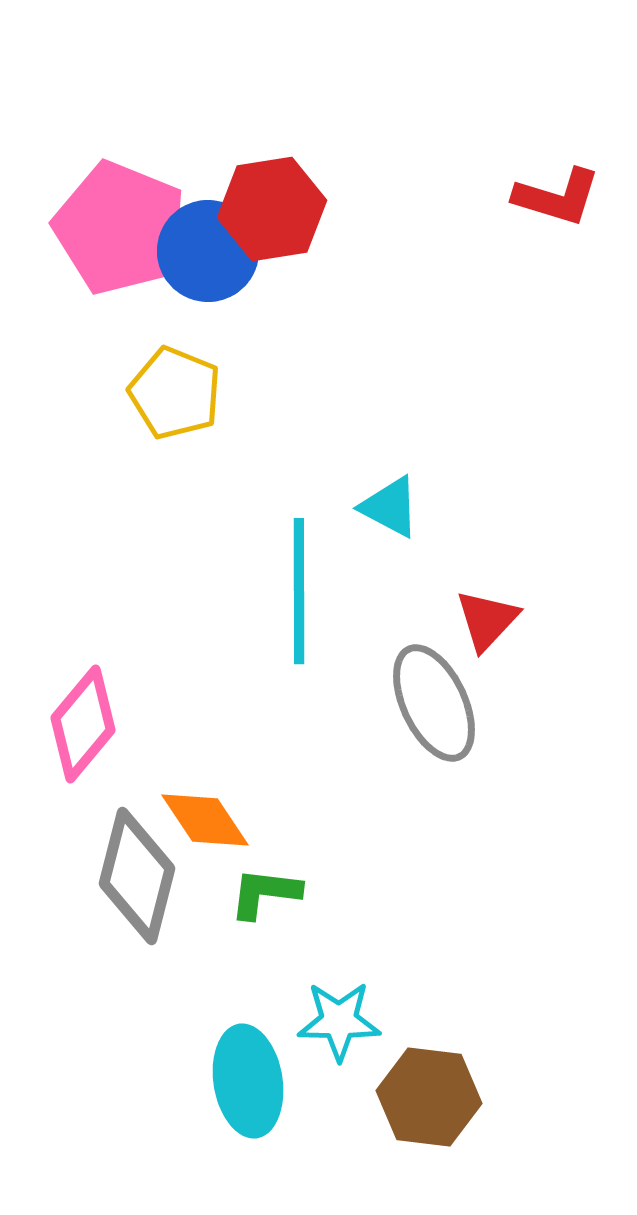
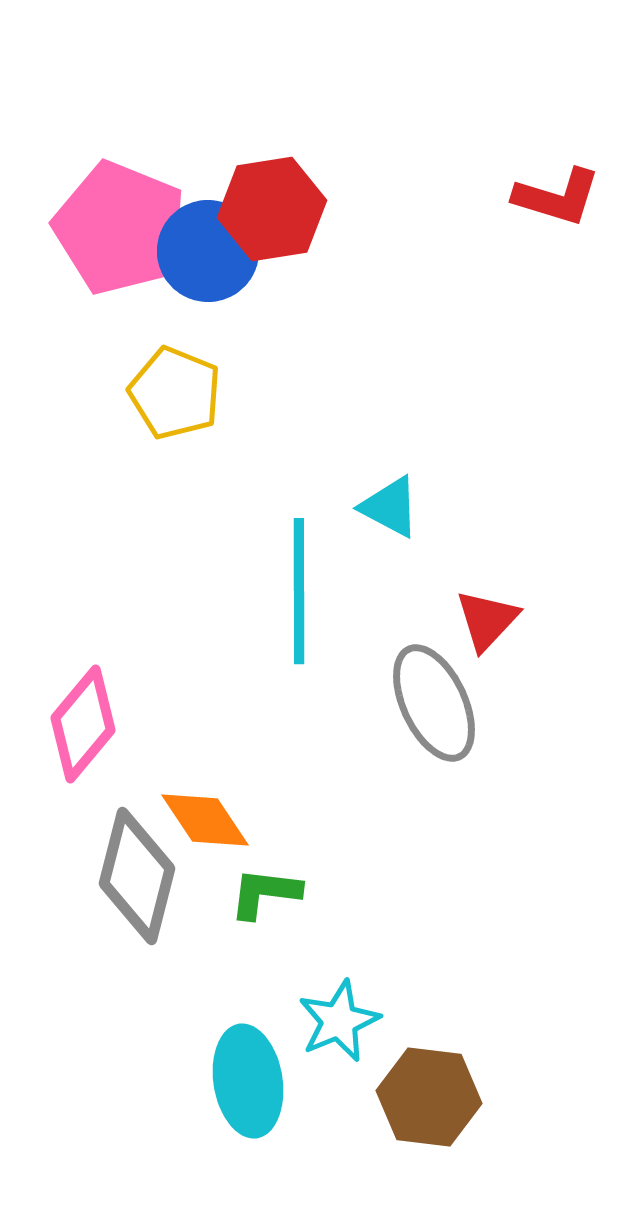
cyan star: rotated 24 degrees counterclockwise
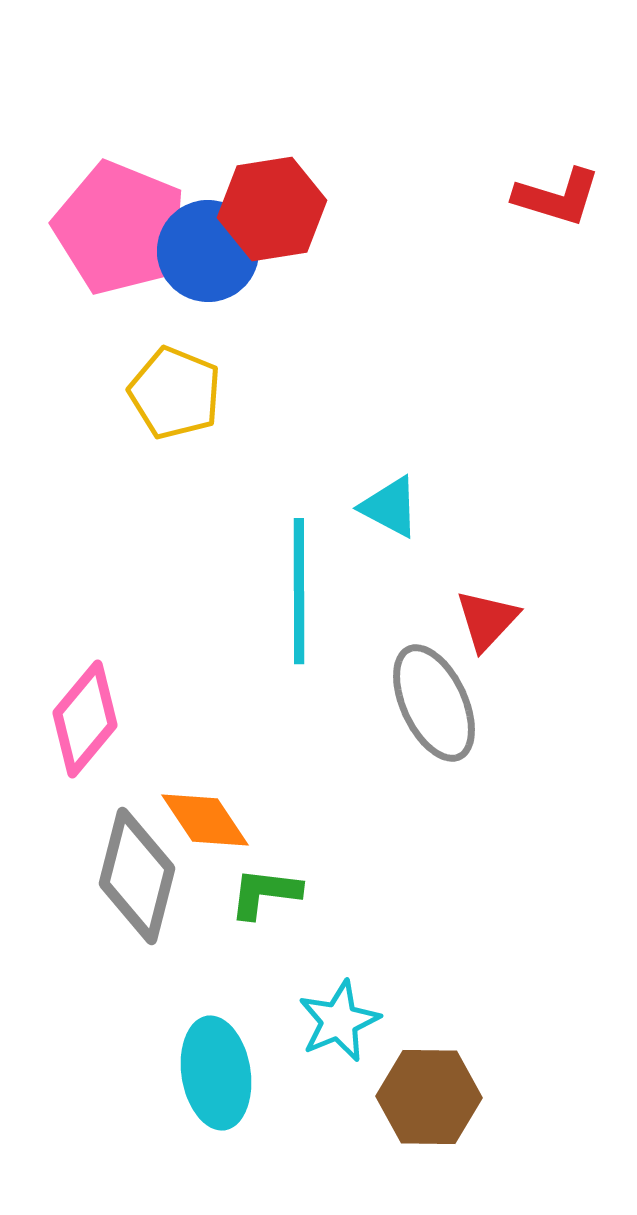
pink diamond: moved 2 px right, 5 px up
cyan ellipse: moved 32 px left, 8 px up
brown hexagon: rotated 6 degrees counterclockwise
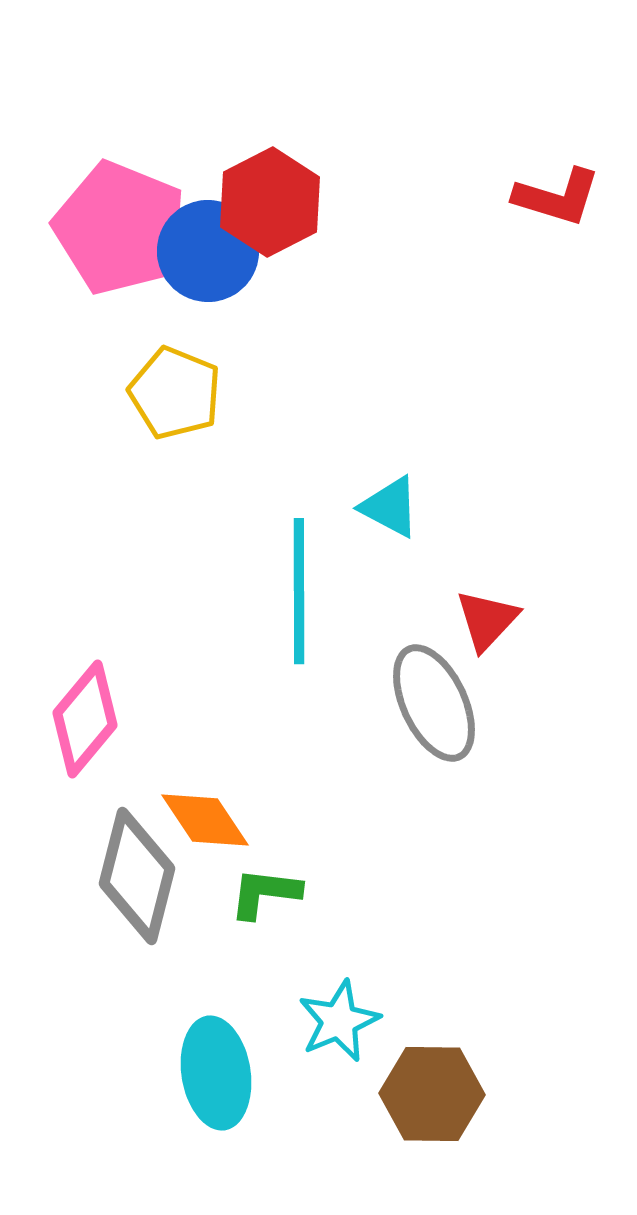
red hexagon: moved 2 px left, 7 px up; rotated 18 degrees counterclockwise
brown hexagon: moved 3 px right, 3 px up
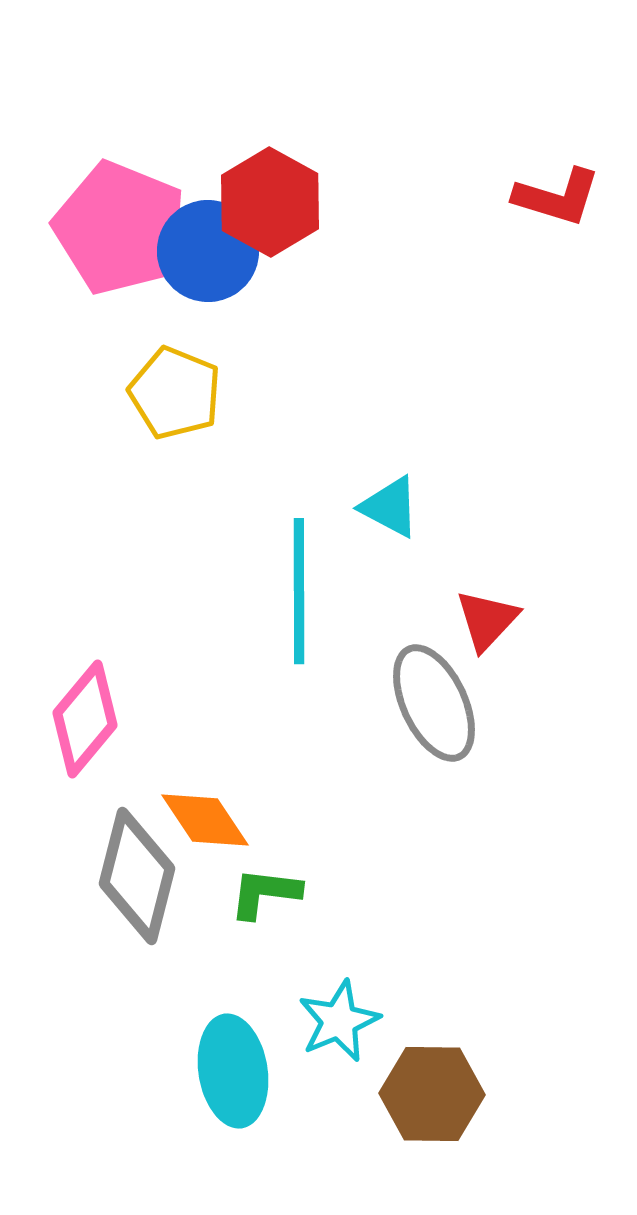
red hexagon: rotated 4 degrees counterclockwise
cyan ellipse: moved 17 px right, 2 px up
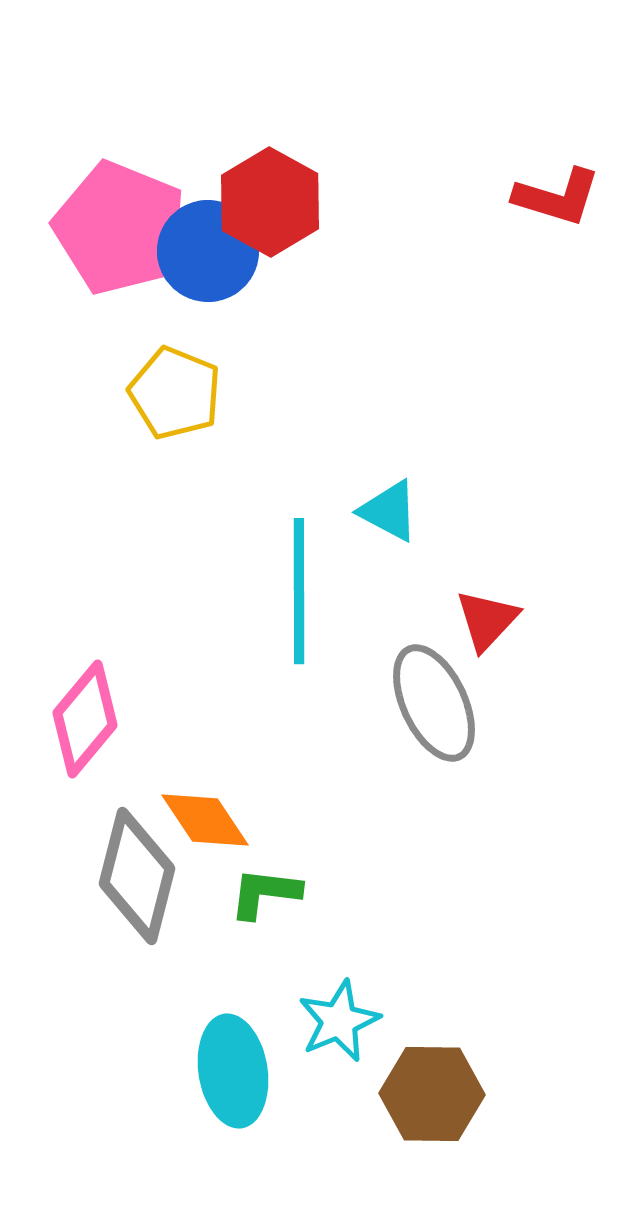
cyan triangle: moved 1 px left, 4 px down
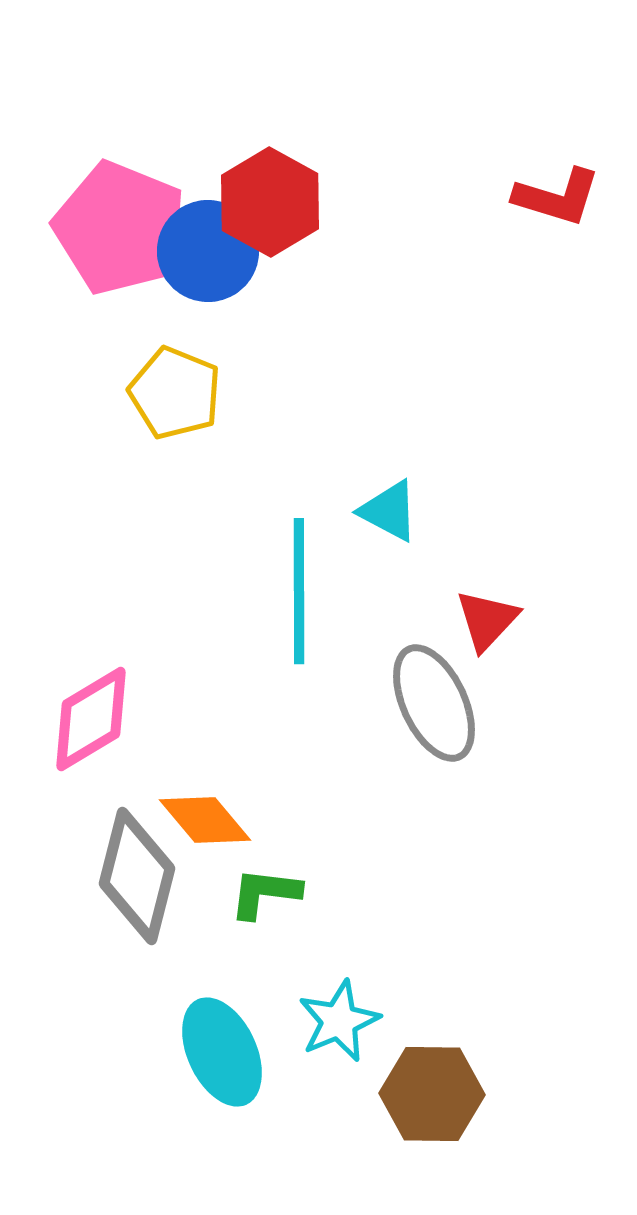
pink diamond: moved 6 px right; rotated 19 degrees clockwise
orange diamond: rotated 6 degrees counterclockwise
cyan ellipse: moved 11 px left, 19 px up; rotated 16 degrees counterclockwise
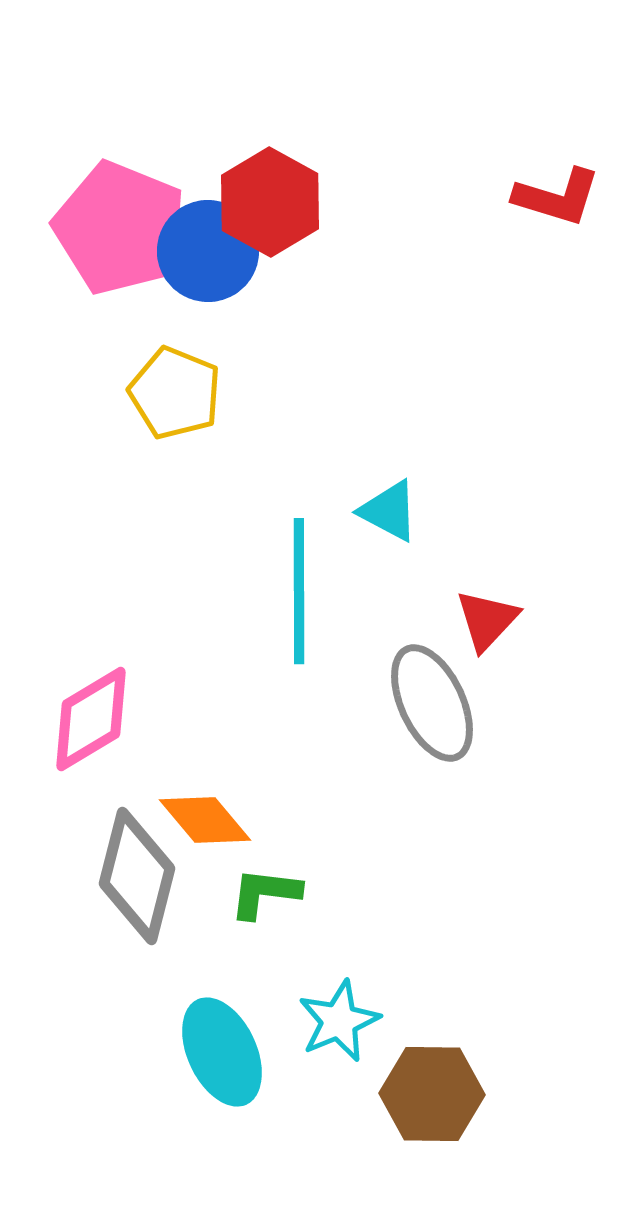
gray ellipse: moved 2 px left
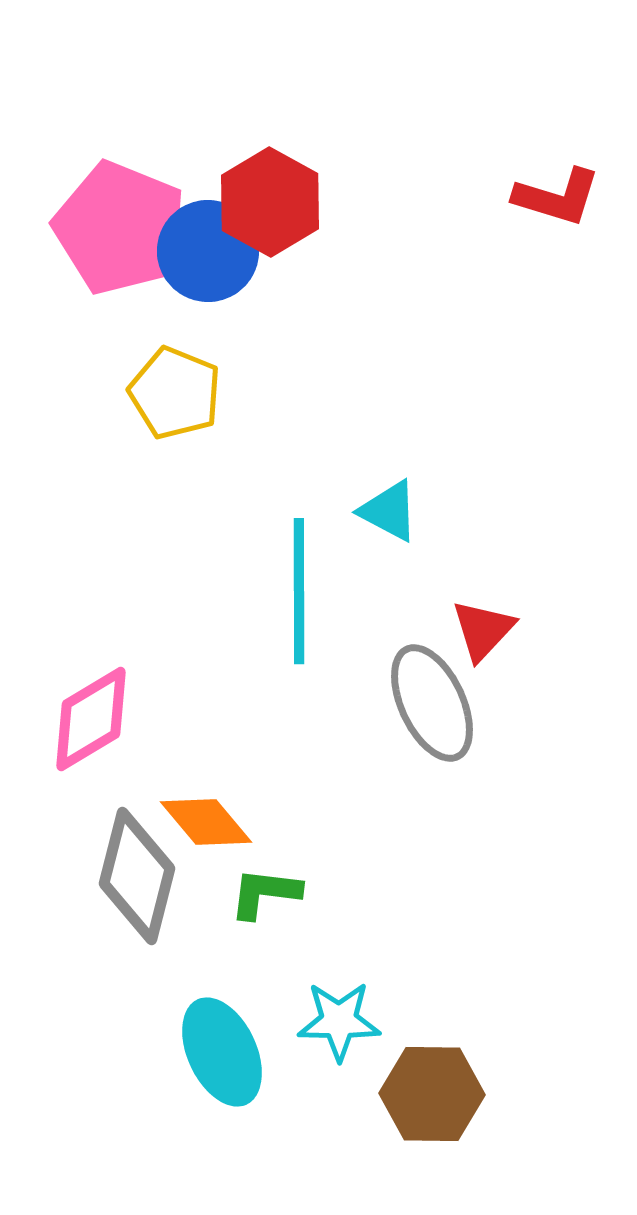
red triangle: moved 4 px left, 10 px down
orange diamond: moved 1 px right, 2 px down
cyan star: rotated 24 degrees clockwise
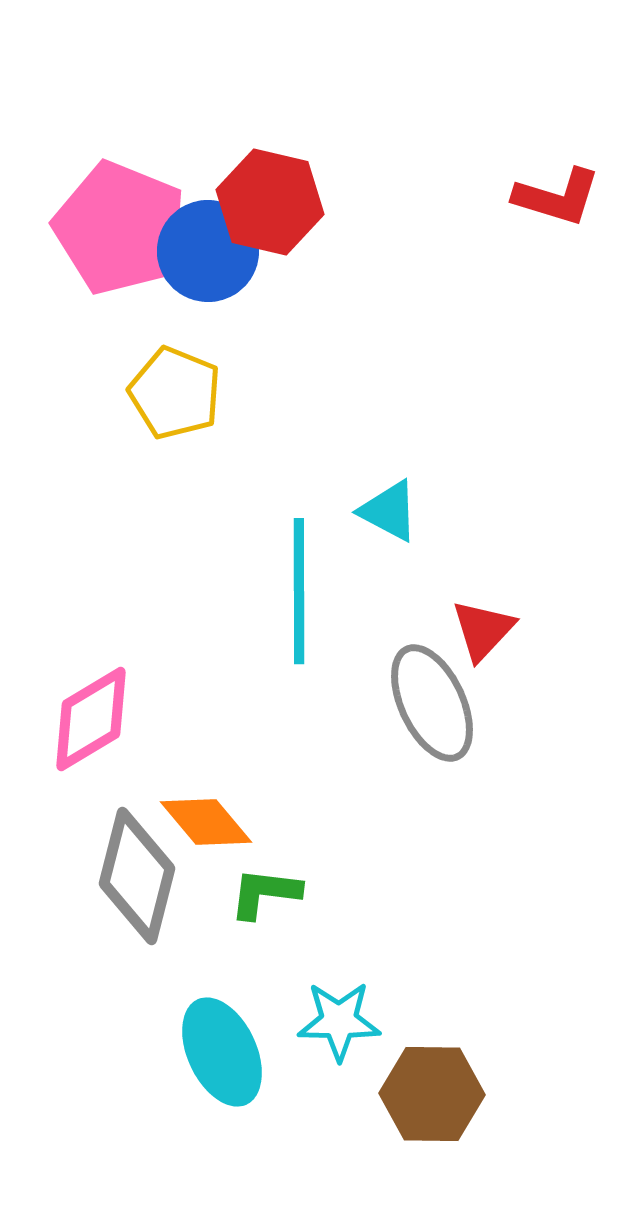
red hexagon: rotated 16 degrees counterclockwise
